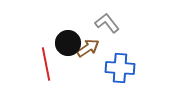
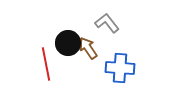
brown arrow: rotated 90 degrees counterclockwise
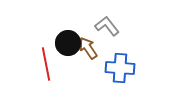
gray L-shape: moved 3 px down
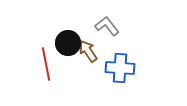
brown arrow: moved 3 px down
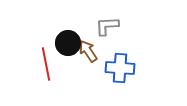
gray L-shape: rotated 55 degrees counterclockwise
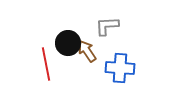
brown arrow: moved 1 px left
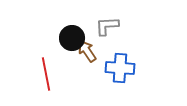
black circle: moved 4 px right, 5 px up
red line: moved 10 px down
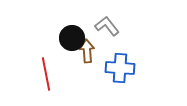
gray L-shape: rotated 55 degrees clockwise
brown arrow: rotated 30 degrees clockwise
